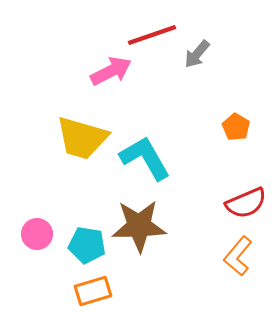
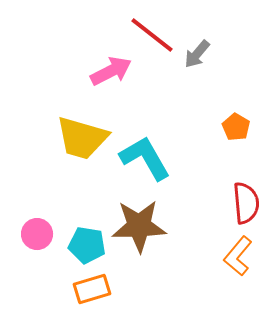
red line: rotated 57 degrees clockwise
red semicircle: rotated 72 degrees counterclockwise
orange rectangle: moved 1 px left, 2 px up
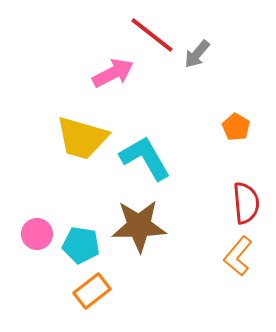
pink arrow: moved 2 px right, 2 px down
cyan pentagon: moved 6 px left
orange rectangle: moved 2 px down; rotated 21 degrees counterclockwise
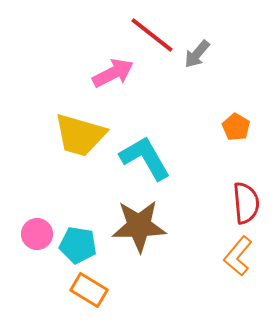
yellow trapezoid: moved 2 px left, 3 px up
cyan pentagon: moved 3 px left
orange rectangle: moved 3 px left, 1 px up; rotated 69 degrees clockwise
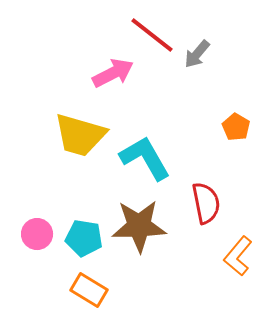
red semicircle: moved 40 px left; rotated 6 degrees counterclockwise
cyan pentagon: moved 6 px right, 7 px up
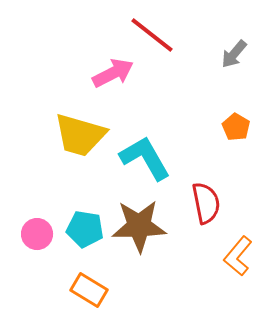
gray arrow: moved 37 px right
cyan pentagon: moved 1 px right, 9 px up
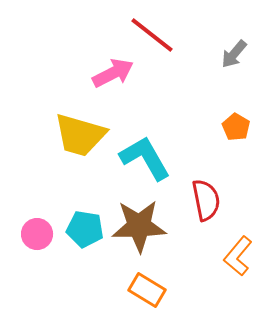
red semicircle: moved 3 px up
orange rectangle: moved 58 px right
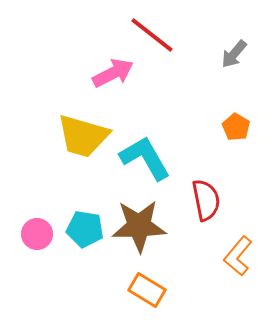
yellow trapezoid: moved 3 px right, 1 px down
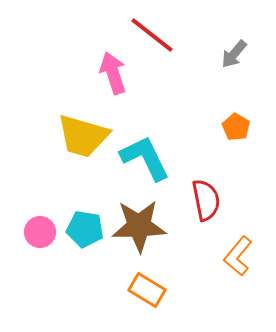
pink arrow: rotated 81 degrees counterclockwise
cyan L-shape: rotated 4 degrees clockwise
pink circle: moved 3 px right, 2 px up
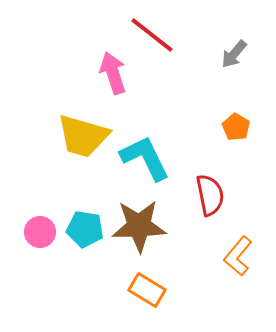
red semicircle: moved 4 px right, 5 px up
